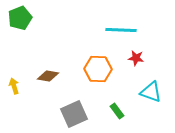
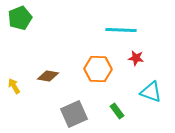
yellow arrow: rotated 14 degrees counterclockwise
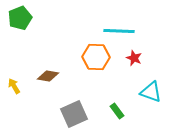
cyan line: moved 2 px left, 1 px down
red star: moved 2 px left; rotated 14 degrees clockwise
orange hexagon: moved 2 px left, 12 px up
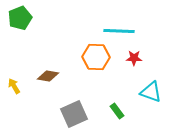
red star: rotated 21 degrees counterclockwise
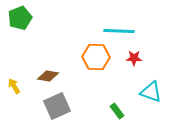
gray square: moved 17 px left, 8 px up
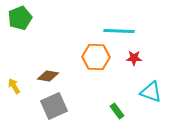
gray square: moved 3 px left
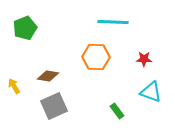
green pentagon: moved 5 px right, 10 px down
cyan line: moved 6 px left, 9 px up
red star: moved 10 px right, 1 px down
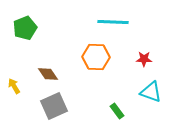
brown diamond: moved 2 px up; rotated 45 degrees clockwise
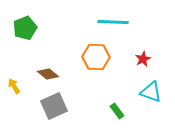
red star: moved 1 px left; rotated 28 degrees counterclockwise
brown diamond: rotated 15 degrees counterclockwise
